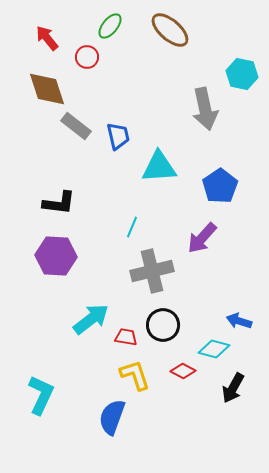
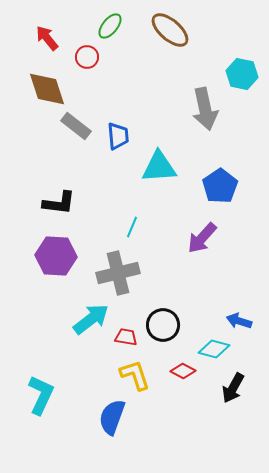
blue trapezoid: rotated 8 degrees clockwise
gray cross: moved 34 px left, 2 px down
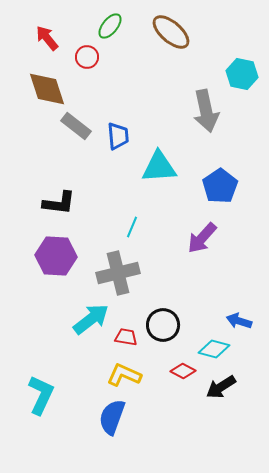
brown ellipse: moved 1 px right, 2 px down
gray arrow: moved 1 px right, 2 px down
yellow L-shape: moved 11 px left; rotated 48 degrees counterclockwise
black arrow: moved 12 px left, 1 px up; rotated 28 degrees clockwise
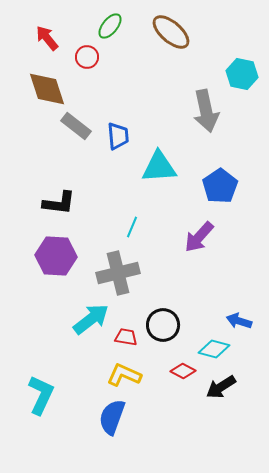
purple arrow: moved 3 px left, 1 px up
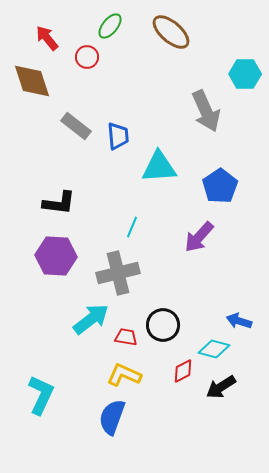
cyan hexagon: moved 3 px right; rotated 12 degrees counterclockwise
brown diamond: moved 15 px left, 8 px up
gray arrow: rotated 12 degrees counterclockwise
red diamond: rotated 55 degrees counterclockwise
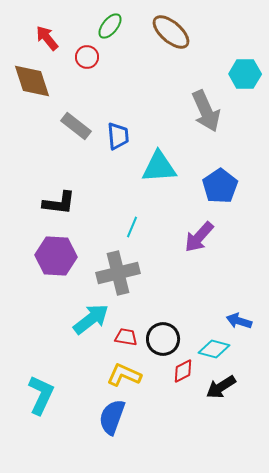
black circle: moved 14 px down
